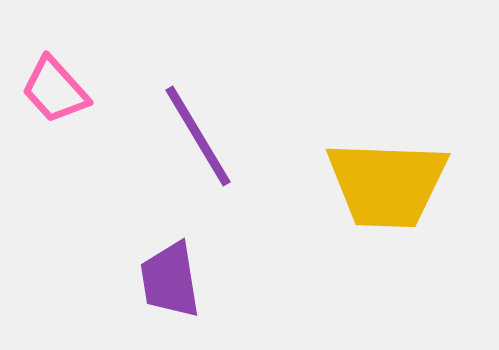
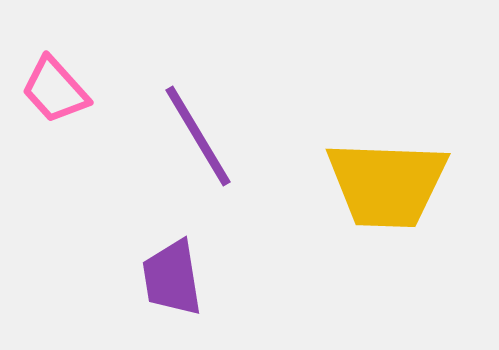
purple trapezoid: moved 2 px right, 2 px up
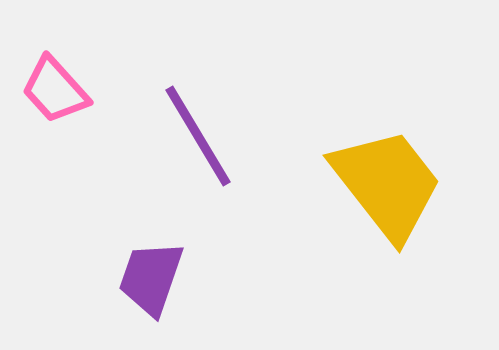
yellow trapezoid: rotated 130 degrees counterclockwise
purple trapezoid: moved 21 px left; rotated 28 degrees clockwise
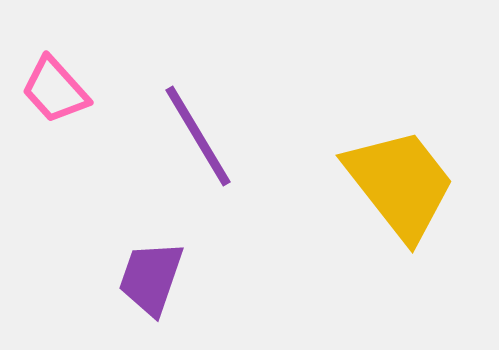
yellow trapezoid: moved 13 px right
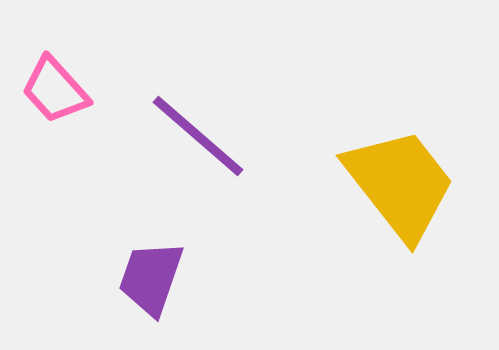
purple line: rotated 18 degrees counterclockwise
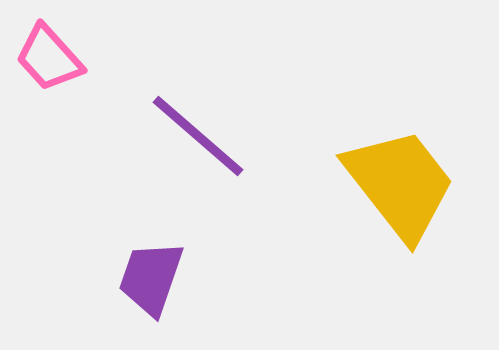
pink trapezoid: moved 6 px left, 32 px up
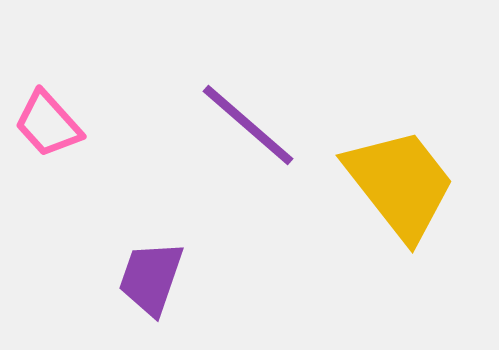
pink trapezoid: moved 1 px left, 66 px down
purple line: moved 50 px right, 11 px up
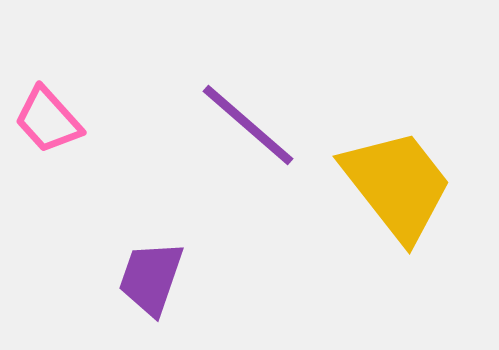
pink trapezoid: moved 4 px up
yellow trapezoid: moved 3 px left, 1 px down
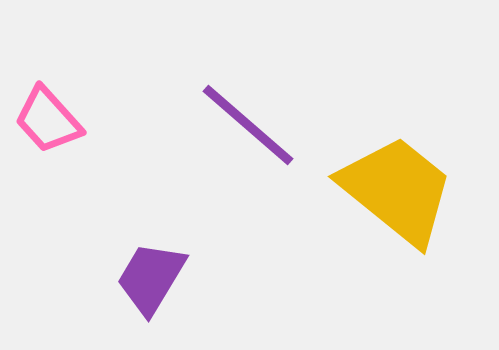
yellow trapezoid: moved 5 px down; rotated 13 degrees counterclockwise
purple trapezoid: rotated 12 degrees clockwise
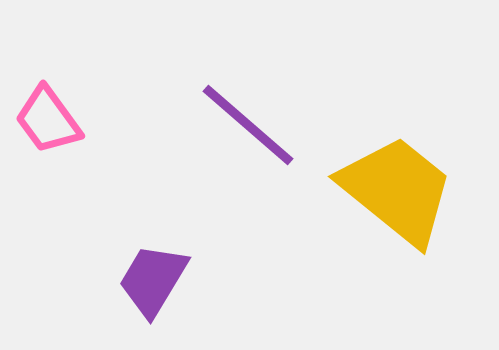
pink trapezoid: rotated 6 degrees clockwise
purple trapezoid: moved 2 px right, 2 px down
